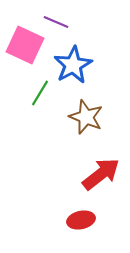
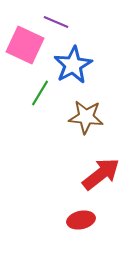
brown star: rotated 16 degrees counterclockwise
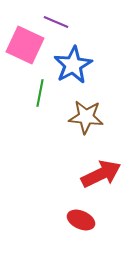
green line: rotated 20 degrees counterclockwise
red arrow: rotated 12 degrees clockwise
red ellipse: rotated 36 degrees clockwise
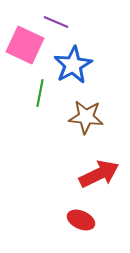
red arrow: moved 2 px left
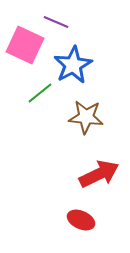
green line: rotated 40 degrees clockwise
